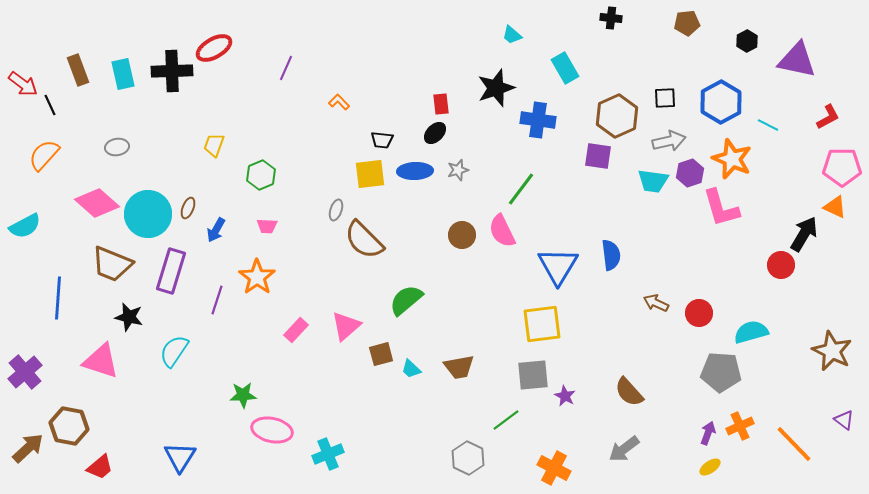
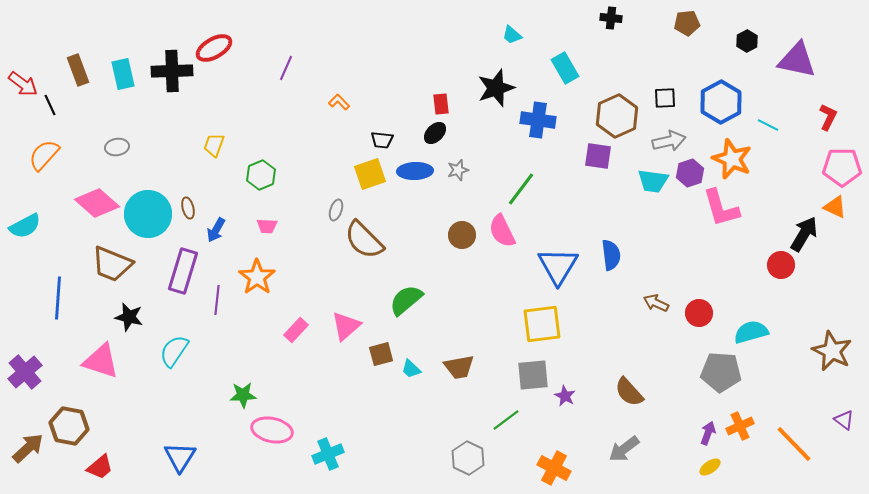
red L-shape at (828, 117): rotated 36 degrees counterclockwise
yellow square at (370, 174): rotated 12 degrees counterclockwise
brown ellipse at (188, 208): rotated 35 degrees counterclockwise
purple rectangle at (171, 271): moved 12 px right
purple line at (217, 300): rotated 12 degrees counterclockwise
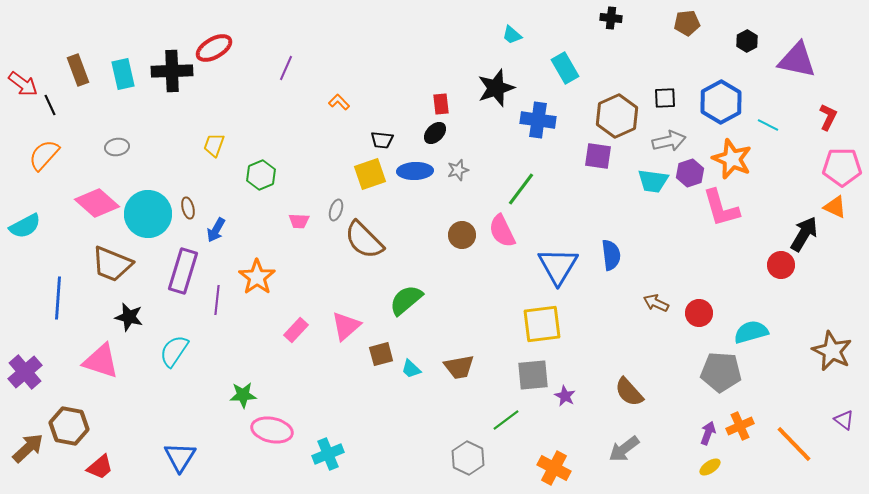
pink trapezoid at (267, 226): moved 32 px right, 5 px up
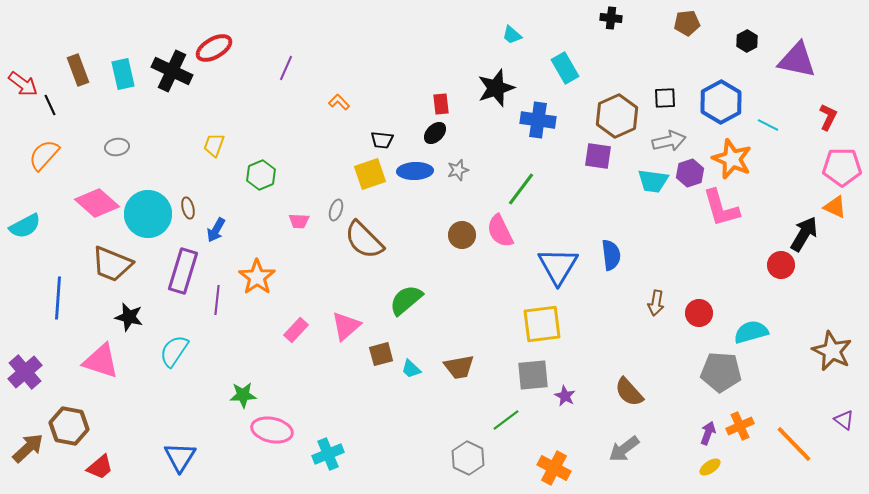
black cross at (172, 71): rotated 27 degrees clockwise
pink semicircle at (502, 231): moved 2 px left
brown arrow at (656, 303): rotated 105 degrees counterclockwise
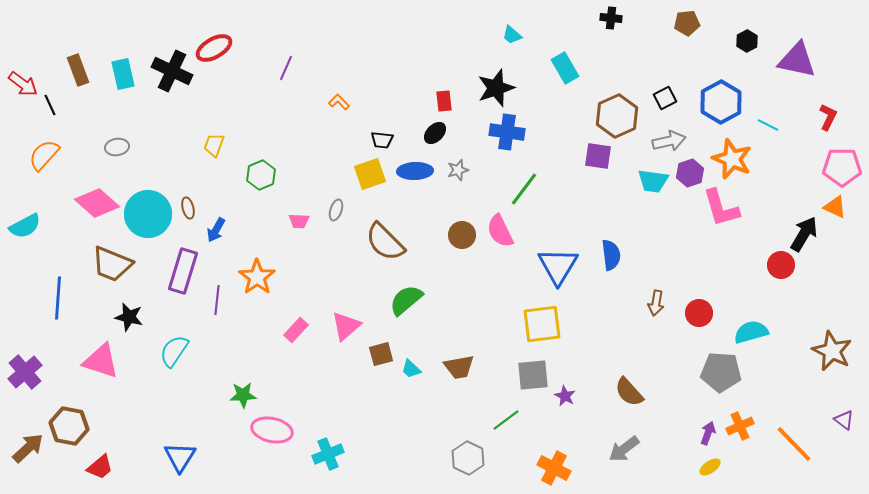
black square at (665, 98): rotated 25 degrees counterclockwise
red rectangle at (441, 104): moved 3 px right, 3 px up
blue cross at (538, 120): moved 31 px left, 12 px down
green line at (521, 189): moved 3 px right
brown semicircle at (364, 240): moved 21 px right, 2 px down
